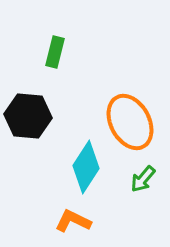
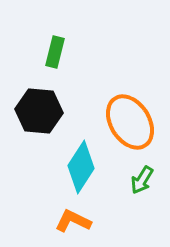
black hexagon: moved 11 px right, 5 px up
orange ellipse: rotated 4 degrees counterclockwise
cyan diamond: moved 5 px left
green arrow: moved 1 px left, 1 px down; rotated 8 degrees counterclockwise
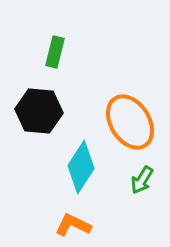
orange L-shape: moved 4 px down
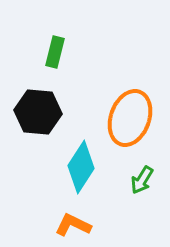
black hexagon: moved 1 px left, 1 px down
orange ellipse: moved 4 px up; rotated 52 degrees clockwise
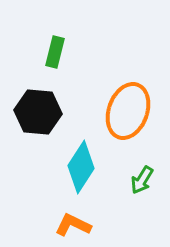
orange ellipse: moved 2 px left, 7 px up
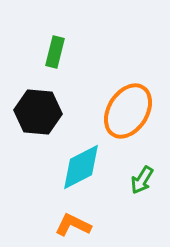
orange ellipse: rotated 12 degrees clockwise
cyan diamond: rotated 30 degrees clockwise
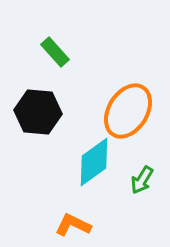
green rectangle: rotated 56 degrees counterclockwise
cyan diamond: moved 13 px right, 5 px up; rotated 9 degrees counterclockwise
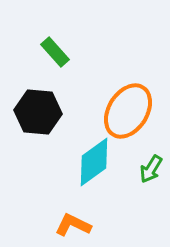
green arrow: moved 9 px right, 11 px up
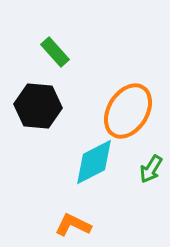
black hexagon: moved 6 px up
cyan diamond: rotated 9 degrees clockwise
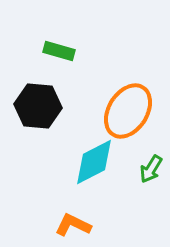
green rectangle: moved 4 px right, 1 px up; rotated 32 degrees counterclockwise
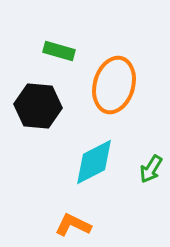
orange ellipse: moved 14 px left, 26 px up; rotated 16 degrees counterclockwise
